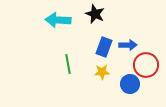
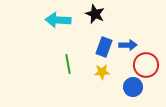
blue circle: moved 3 px right, 3 px down
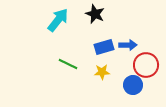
cyan arrow: rotated 125 degrees clockwise
blue rectangle: rotated 54 degrees clockwise
green line: rotated 54 degrees counterclockwise
blue circle: moved 2 px up
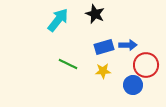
yellow star: moved 1 px right, 1 px up
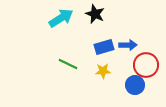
cyan arrow: moved 3 px right, 2 px up; rotated 20 degrees clockwise
blue circle: moved 2 px right
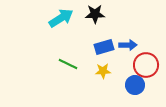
black star: rotated 24 degrees counterclockwise
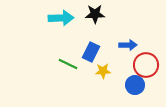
cyan arrow: rotated 30 degrees clockwise
blue rectangle: moved 13 px left, 5 px down; rotated 48 degrees counterclockwise
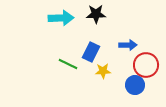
black star: moved 1 px right
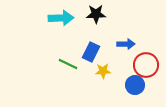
blue arrow: moved 2 px left, 1 px up
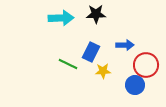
blue arrow: moved 1 px left, 1 px down
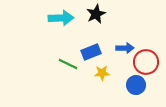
black star: rotated 24 degrees counterclockwise
blue arrow: moved 3 px down
blue rectangle: rotated 42 degrees clockwise
red circle: moved 3 px up
yellow star: moved 1 px left, 2 px down
blue circle: moved 1 px right
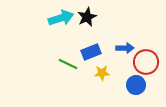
black star: moved 9 px left, 3 px down
cyan arrow: rotated 15 degrees counterclockwise
